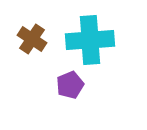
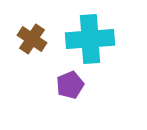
cyan cross: moved 1 px up
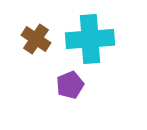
brown cross: moved 4 px right
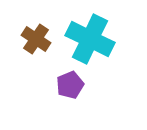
cyan cross: rotated 30 degrees clockwise
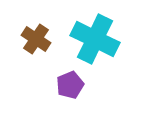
cyan cross: moved 5 px right
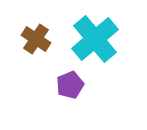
cyan cross: rotated 24 degrees clockwise
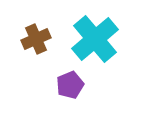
brown cross: rotated 32 degrees clockwise
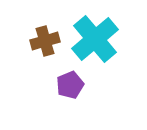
brown cross: moved 9 px right, 2 px down; rotated 8 degrees clockwise
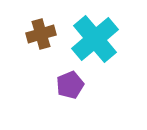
brown cross: moved 4 px left, 7 px up
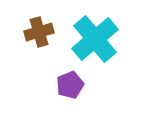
brown cross: moved 2 px left, 2 px up
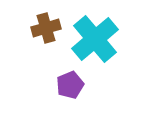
brown cross: moved 7 px right, 4 px up
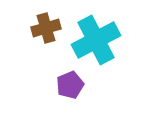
cyan cross: moved 1 px right, 1 px down; rotated 12 degrees clockwise
